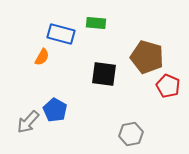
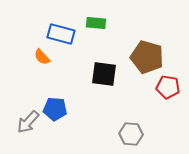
orange semicircle: rotated 108 degrees clockwise
red pentagon: moved 1 px down; rotated 15 degrees counterclockwise
blue pentagon: moved 1 px up; rotated 25 degrees counterclockwise
gray hexagon: rotated 15 degrees clockwise
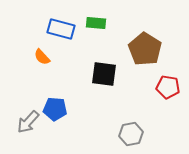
blue rectangle: moved 5 px up
brown pentagon: moved 2 px left, 8 px up; rotated 16 degrees clockwise
gray hexagon: rotated 15 degrees counterclockwise
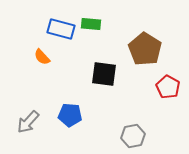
green rectangle: moved 5 px left, 1 px down
red pentagon: rotated 20 degrees clockwise
blue pentagon: moved 15 px right, 6 px down
gray hexagon: moved 2 px right, 2 px down
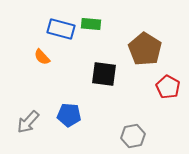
blue pentagon: moved 1 px left
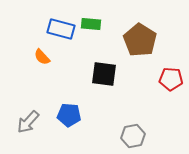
brown pentagon: moved 5 px left, 9 px up
red pentagon: moved 3 px right, 8 px up; rotated 25 degrees counterclockwise
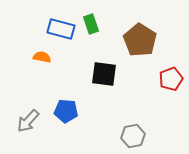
green rectangle: rotated 66 degrees clockwise
orange semicircle: rotated 144 degrees clockwise
red pentagon: rotated 25 degrees counterclockwise
blue pentagon: moved 3 px left, 4 px up
gray arrow: moved 1 px up
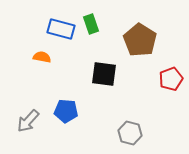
gray hexagon: moved 3 px left, 3 px up; rotated 25 degrees clockwise
